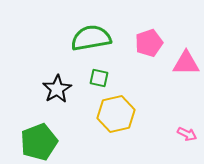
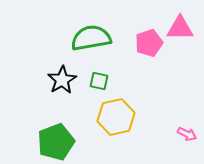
pink triangle: moved 6 px left, 35 px up
green square: moved 3 px down
black star: moved 5 px right, 9 px up
yellow hexagon: moved 3 px down
green pentagon: moved 17 px right
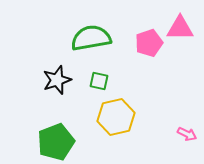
black star: moved 5 px left; rotated 12 degrees clockwise
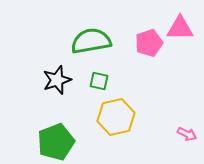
green semicircle: moved 3 px down
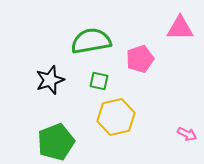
pink pentagon: moved 9 px left, 16 px down
black star: moved 7 px left
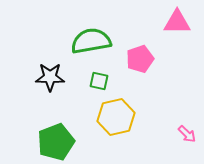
pink triangle: moved 3 px left, 6 px up
black star: moved 3 px up; rotated 20 degrees clockwise
pink arrow: rotated 18 degrees clockwise
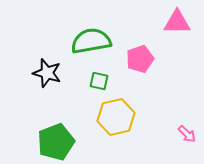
black star: moved 3 px left, 4 px up; rotated 16 degrees clockwise
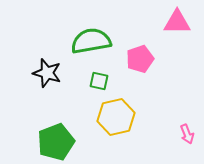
pink arrow: rotated 24 degrees clockwise
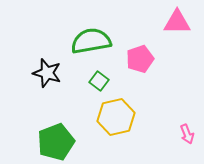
green square: rotated 24 degrees clockwise
